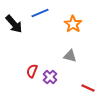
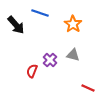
blue line: rotated 42 degrees clockwise
black arrow: moved 2 px right, 1 px down
gray triangle: moved 3 px right, 1 px up
purple cross: moved 17 px up
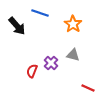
black arrow: moved 1 px right, 1 px down
purple cross: moved 1 px right, 3 px down
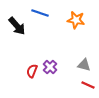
orange star: moved 3 px right, 4 px up; rotated 24 degrees counterclockwise
gray triangle: moved 11 px right, 10 px down
purple cross: moved 1 px left, 4 px down
red line: moved 3 px up
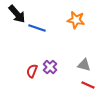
blue line: moved 3 px left, 15 px down
black arrow: moved 12 px up
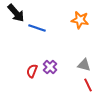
black arrow: moved 1 px left, 1 px up
orange star: moved 4 px right
red line: rotated 40 degrees clockwise
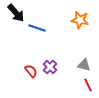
red semicircle: moved 1 px left; rotated 120 degrees clockwise
